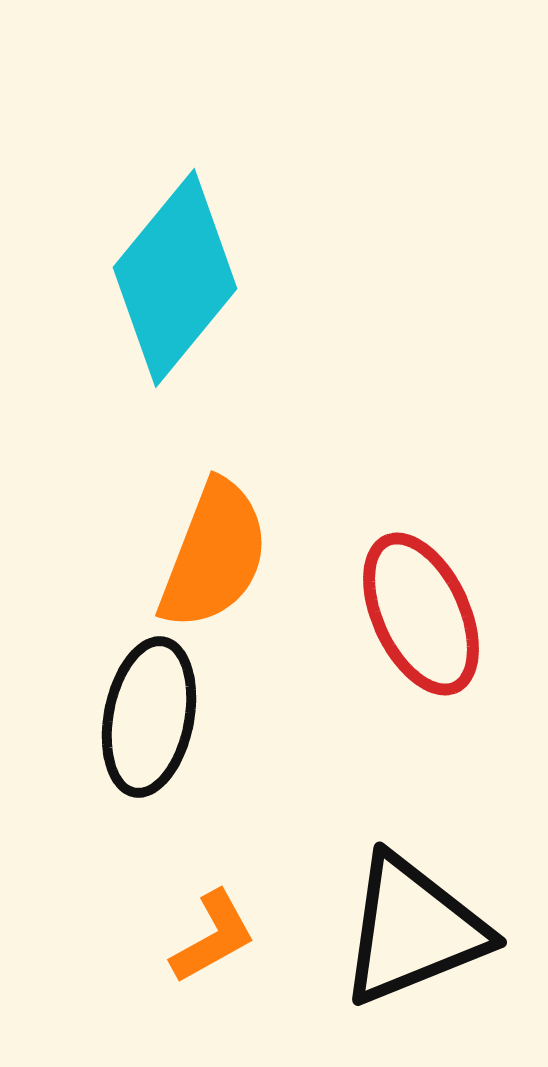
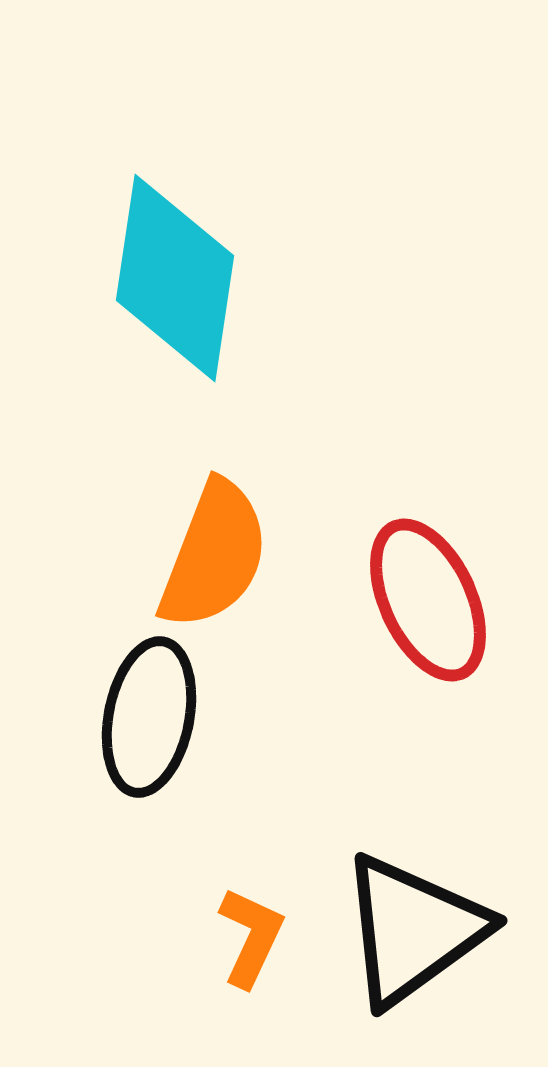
cyan diamond: rotated 31 degrees counterclockwise
red ellipse: moved 7 px right, 14 px up
black triangle: rotated 14 degrees counterclockwise
orange L-shape: moved 38 px right; rotated 36 degrees counterclockwise
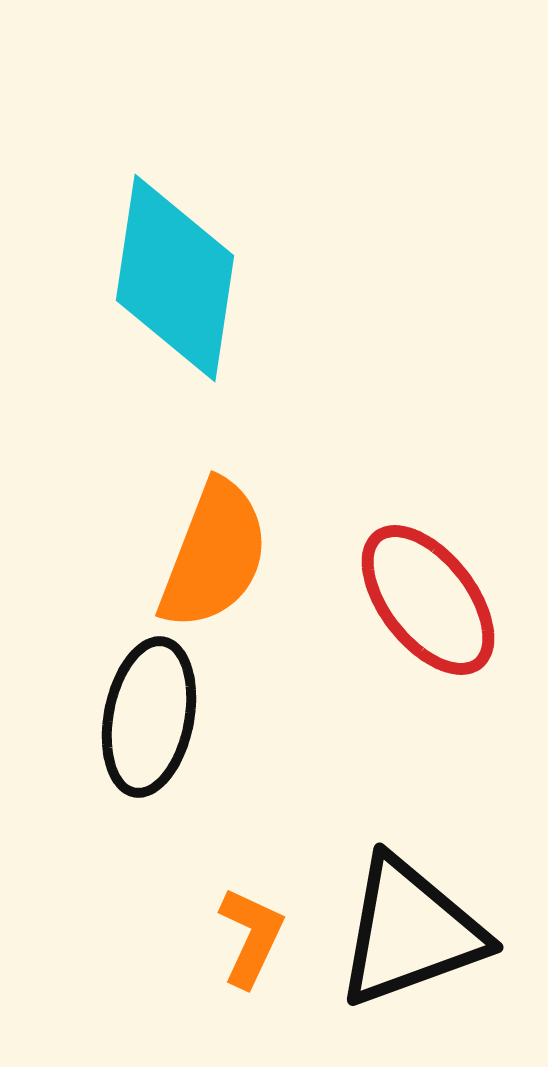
red ellipse: rotated 13 degrees counterclockwise
black triangle: moved 3 px left, 2 px down; rotated 16 degrees clockwise
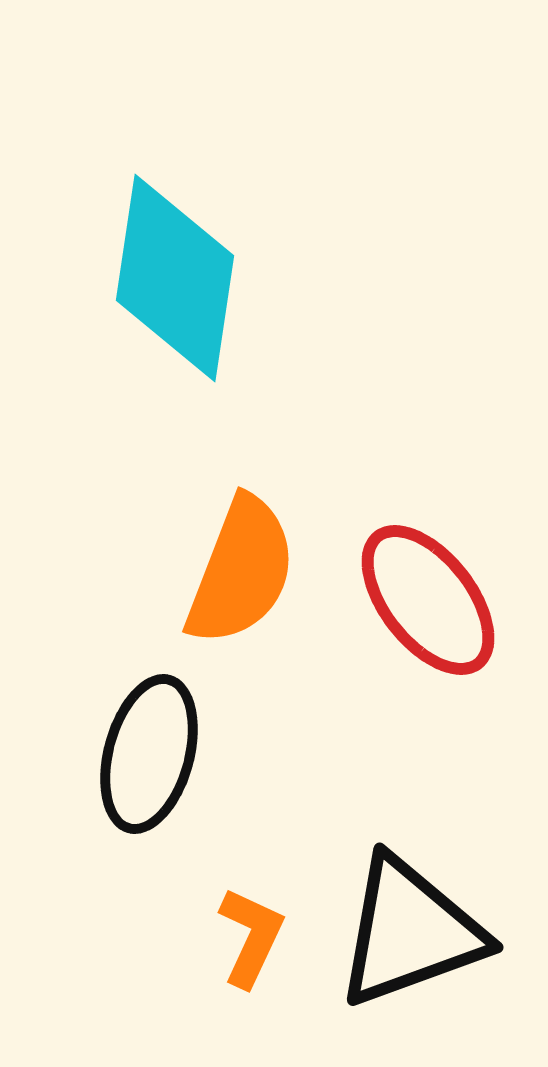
orange semicircle: moved 27 px right, 16 px down
black ellipse: moved 37 px down; rotated 4 degrees clockwise
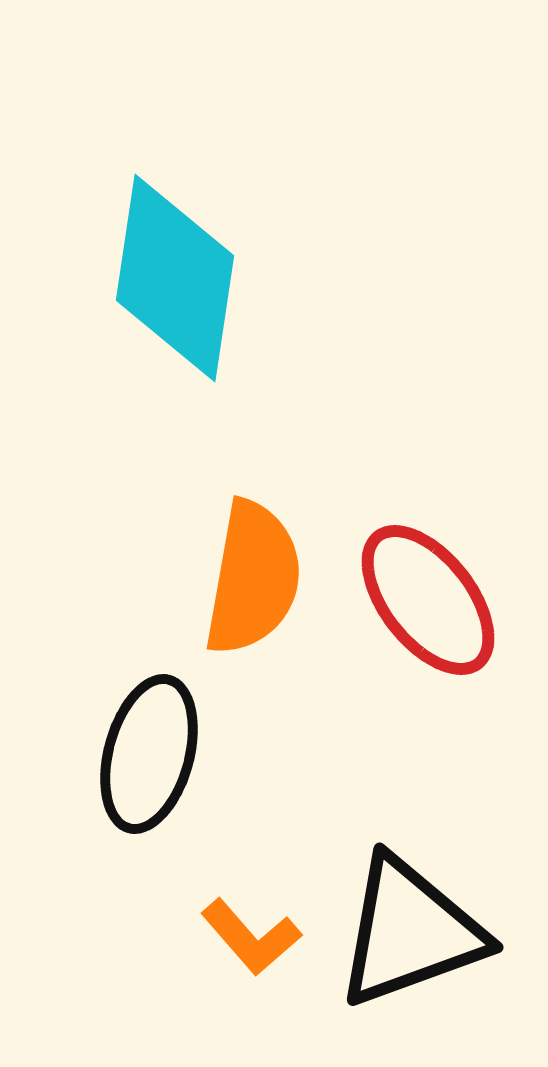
orange semicircle: moved 12 px right, 7 px down; rotated 11 degrees counterclockwise
orange L-shape: rotated 114 degrees clockwise
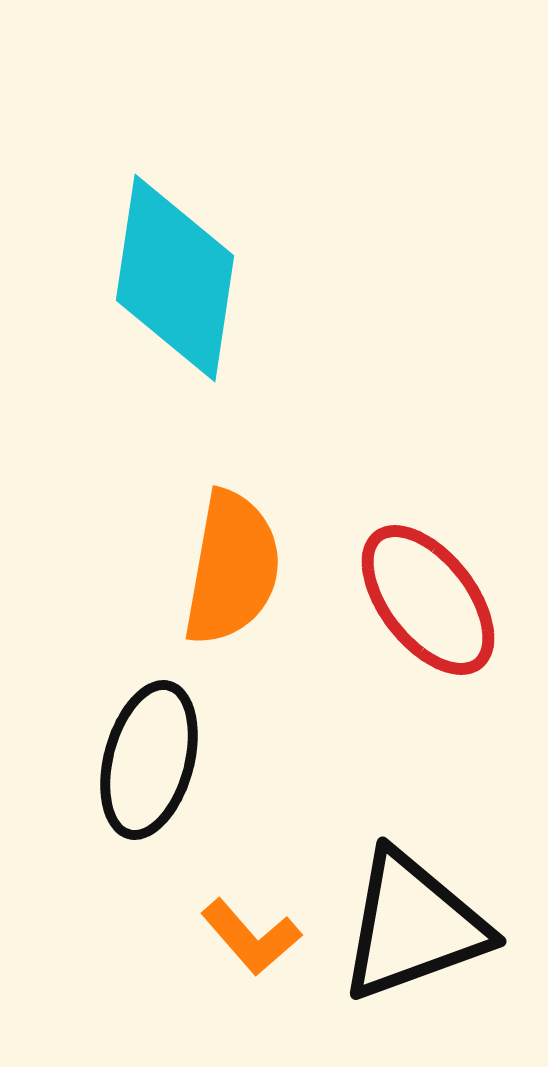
orange semicircle: moved 21 px left, 10 px up
black ellipse: moved 6 px down
black triangle: moved 3 px right, 6 px up
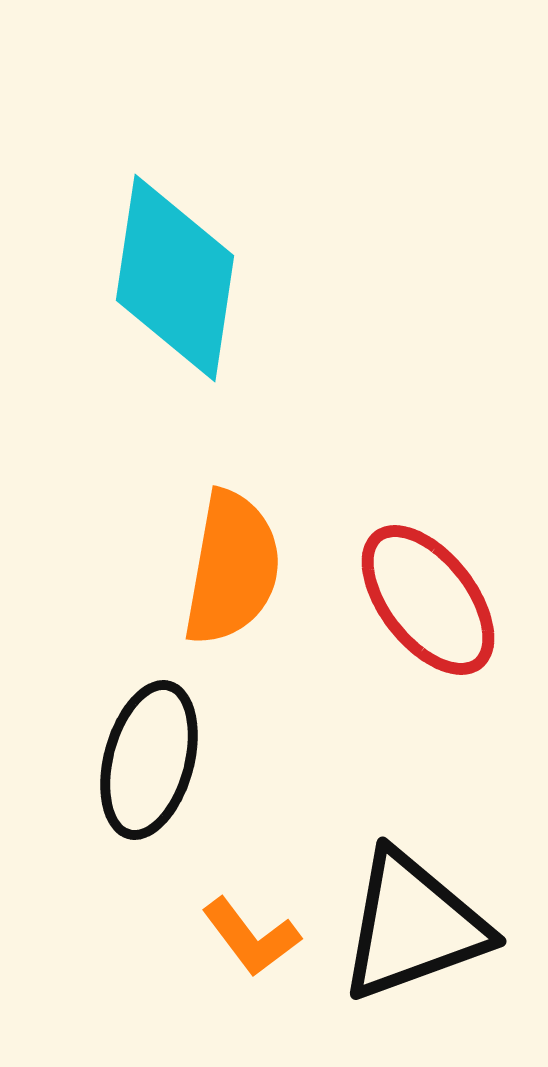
orange L-shape: rotated 4 degrees clockwise
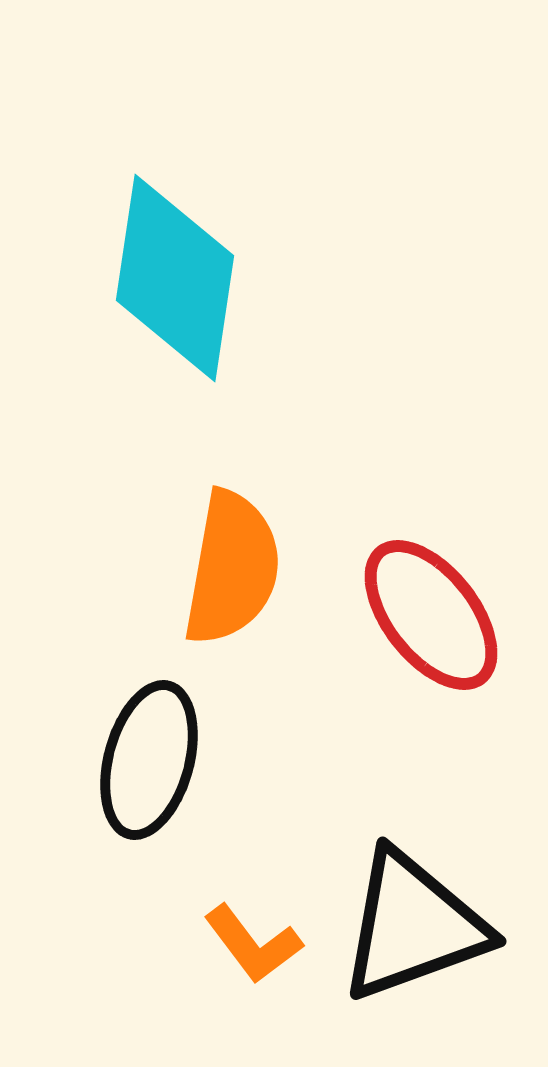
red ellipse: moved 3 px right, 15 px down
orange L-shape: moved 2 px right, 7 px down
